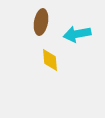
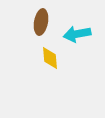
yellow diamond: moved 2 px up
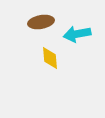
brown ellipse: rotated 70 degrees clockwise
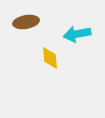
brown ellipse: moved 15 px left
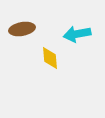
brown ellipse: moved 4 px left, 7 px down
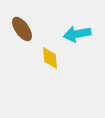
brown ellipse: rotated 65 degrees clockwise
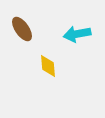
yellow diamond: moved 2 px left, 8 px down
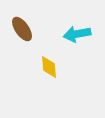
yellow diamond: moved 1 px right, 1 px down
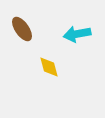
yellow diamond: rotated 10 degrees counterclockwise
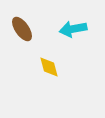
cyan arrow: moved 4 px left, 5 px up
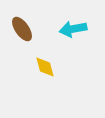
yellow diamond: moved 4 px left
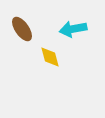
yellow diamond: moved 5 px right, 10 px up
